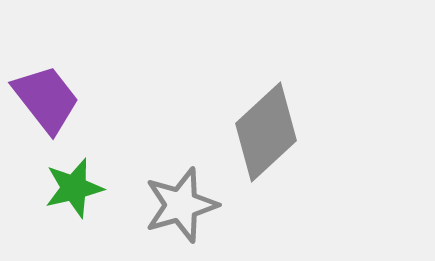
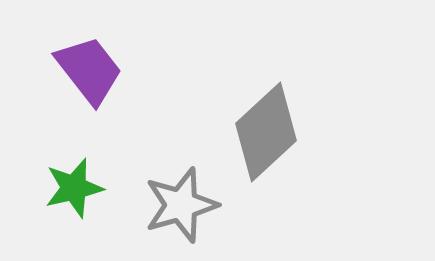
purple trapezoid: moved 43 px right, 29 px up
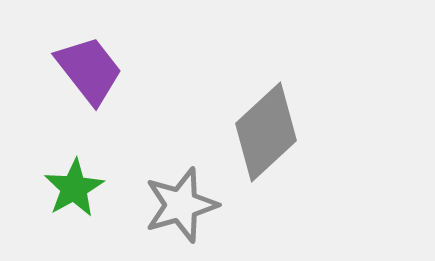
green star: rotated 16 degrees counterclockwise
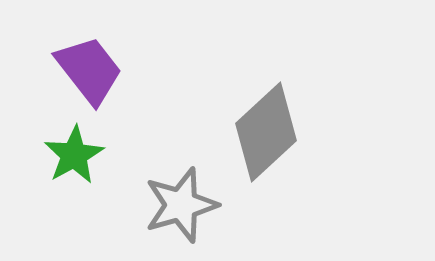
green star: moved 33 px up
